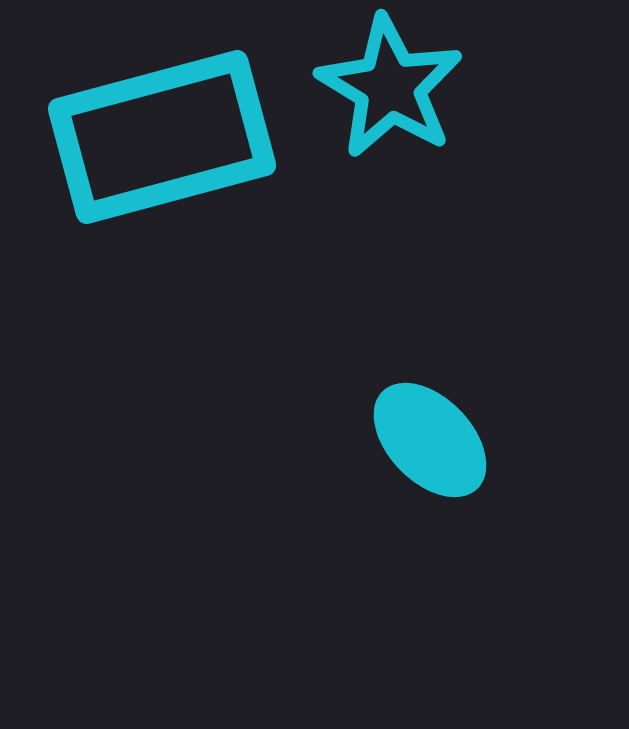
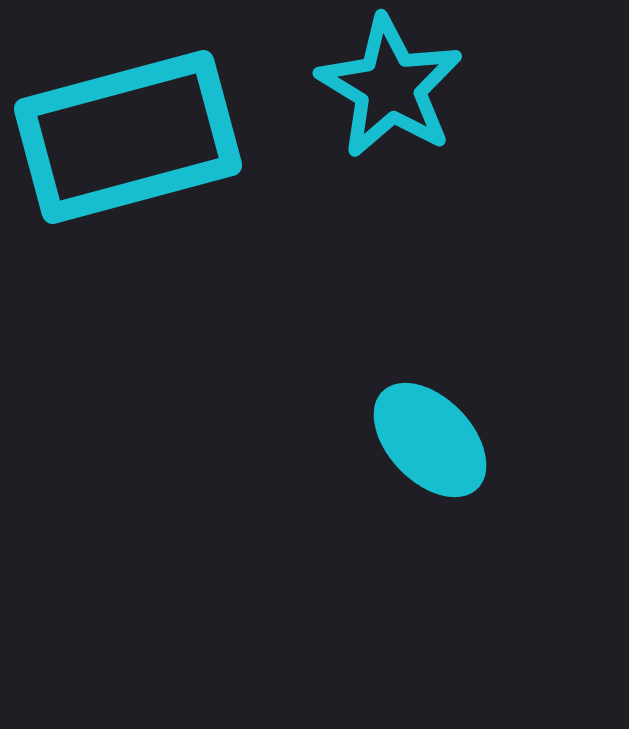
cyan rectangle: moved 34 px left
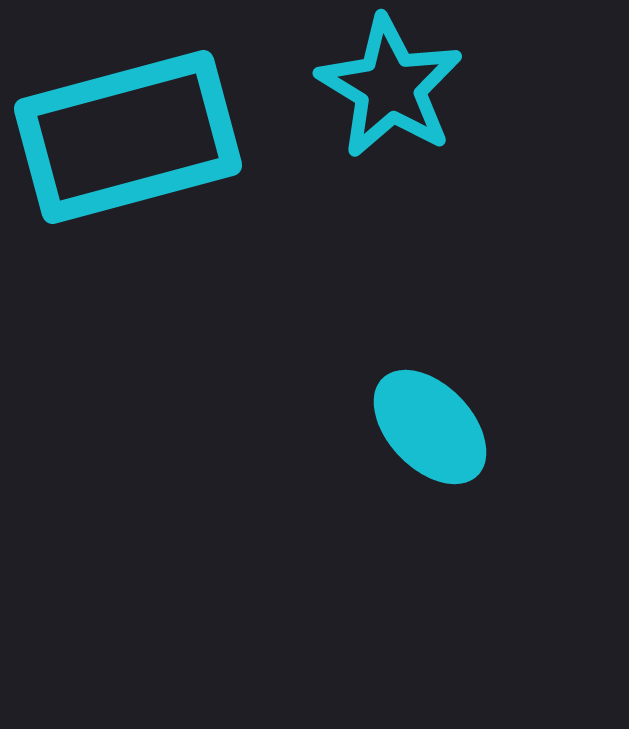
cyan ellipse: moved 13 px up
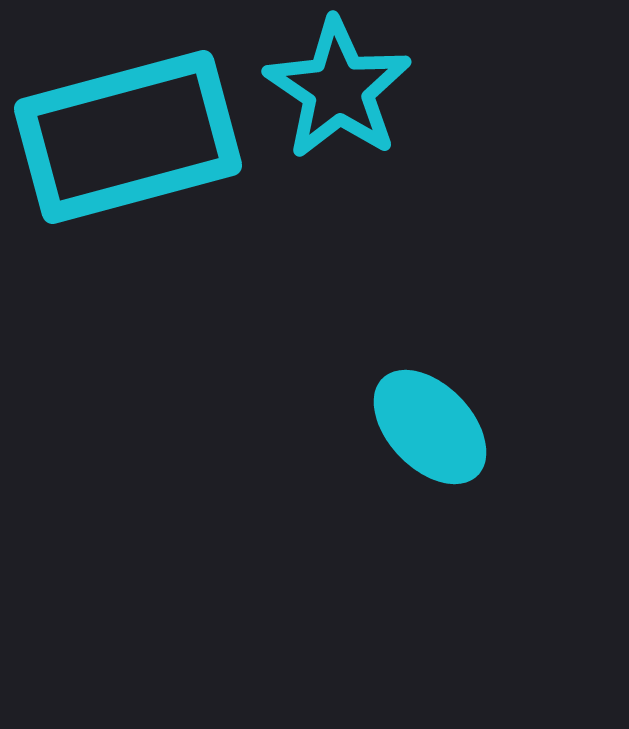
cyan star: moved 52 px left, 2 px down; rotated 3 degrees clockwise
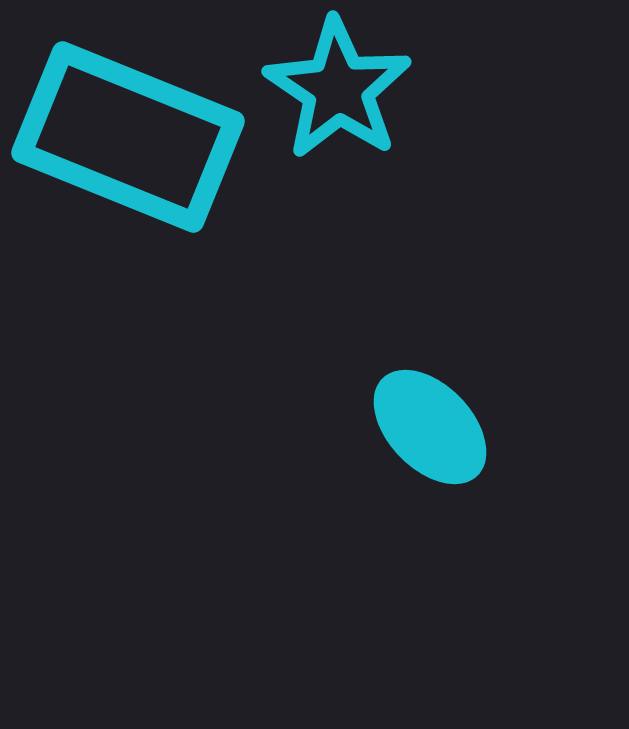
cyan rectangle: rotated 37 degrees clockwise
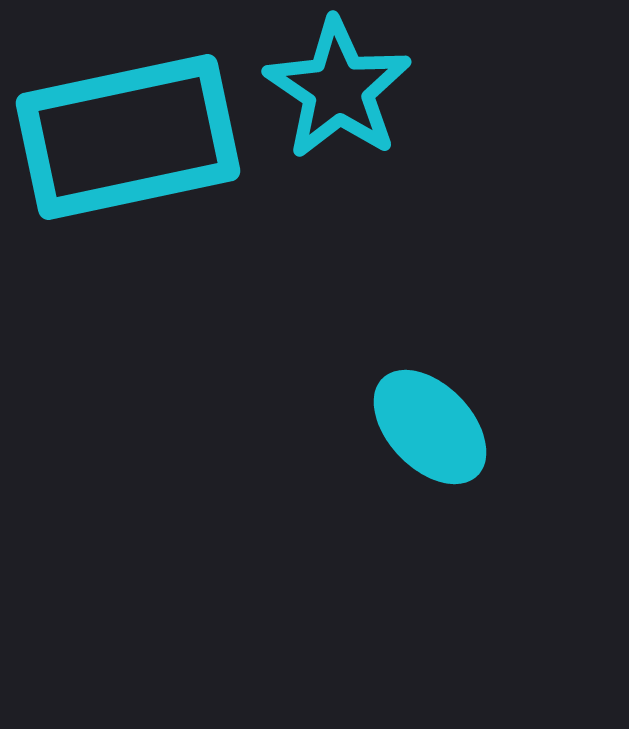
cyan rectangle: rotated 34 degrees counterclockwise
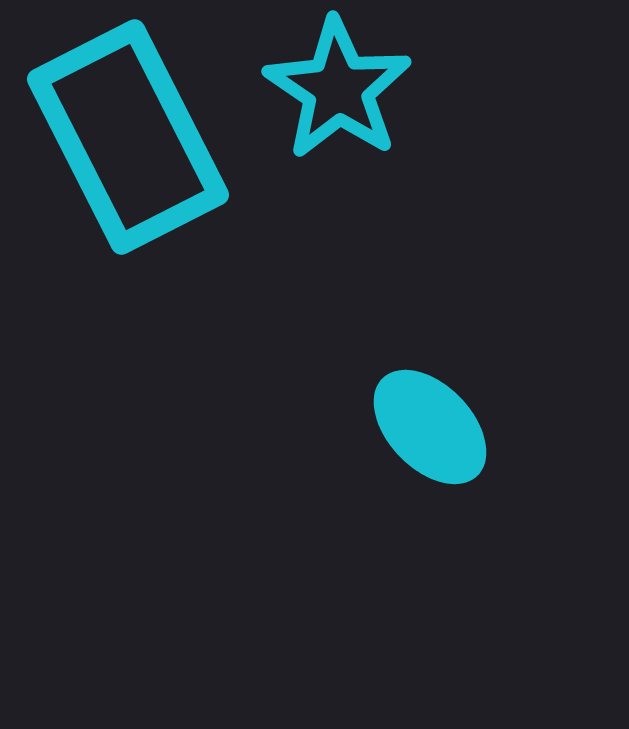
cyan rectangle: rotated 75 degrees clockwise
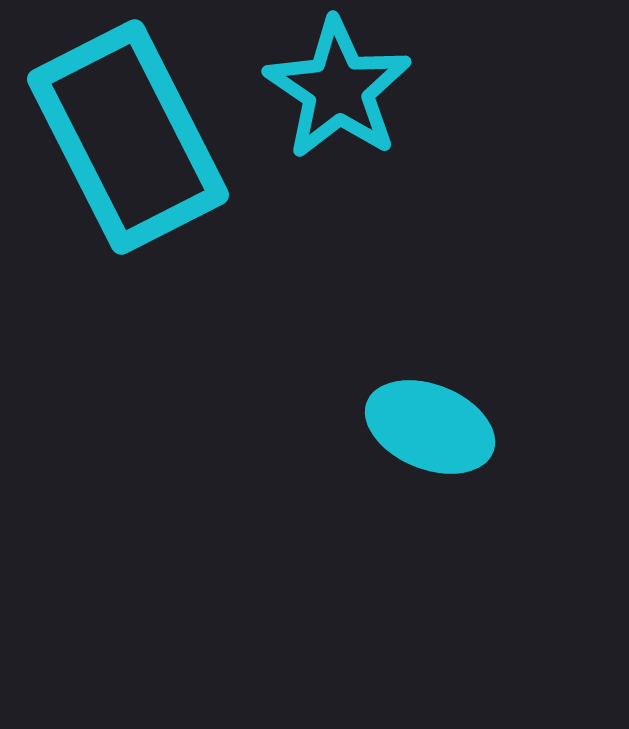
cyan ellipse: rotated 24 degrees counterclockwise
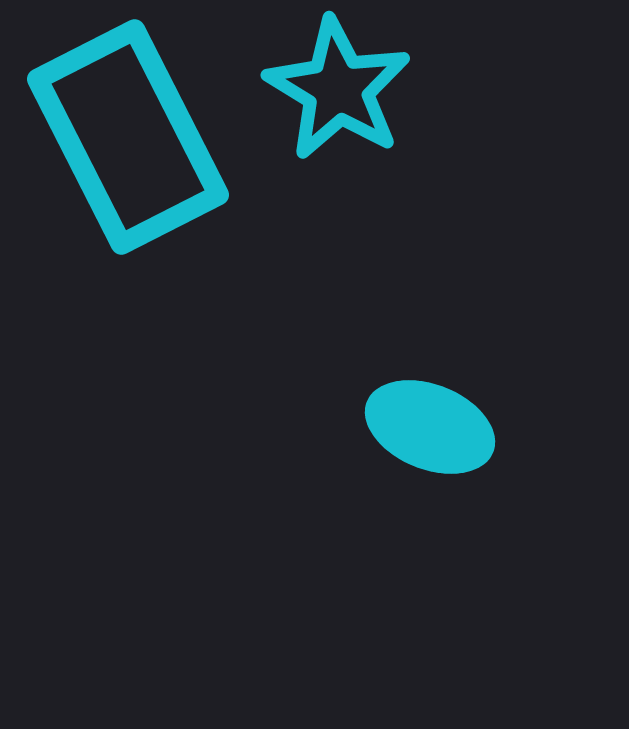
cyan star: rotated 3 degrees counterclockwise
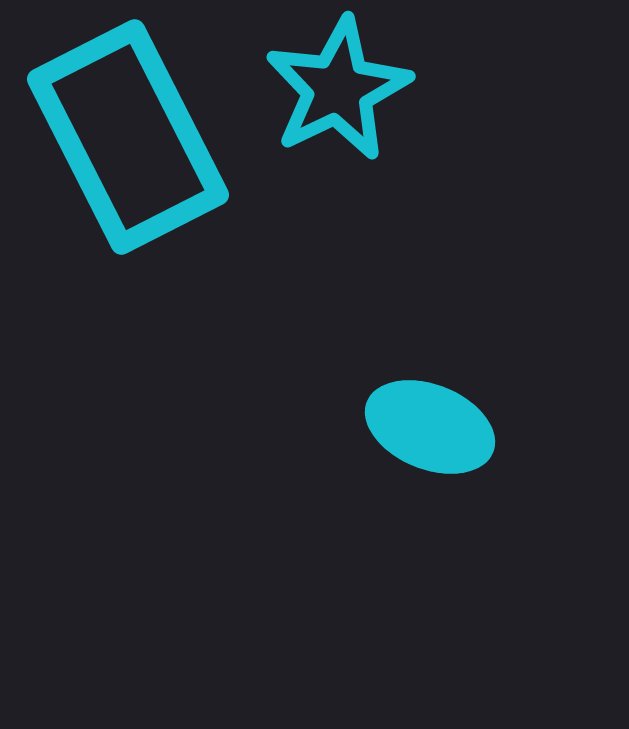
cyan star: rotated 15 degrees clockwise
